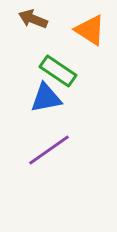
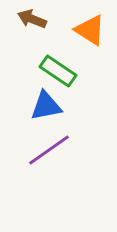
brown arrow: moved 1 px left
blue triangle: moved 8 px down
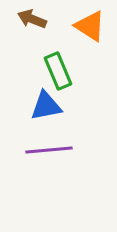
orange triangle: moved 4 px up
green rectangle: rotated 33 degrees clockwise
purple line: rotated 30 degrees clockwise
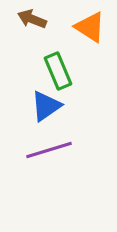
orange triangle: moved 1 px down
blue triangle: rotated 24 degrees counterclockwise
purple line: rotated 12 degrees counterclockwise
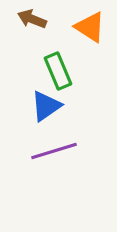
purple line: moved 5 px right, 1 px down
